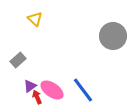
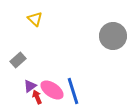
blue line: moved 10 px left, 1 px down; rotated 20 degrees clockwise
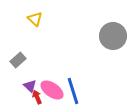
purple triangle: rotated 40 degrees counterclockwise
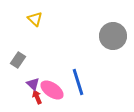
gray rectangle: rotated 14 degrees counterclockwise
purple triangle: moved 3 px right, 2 px up
blue line: moved 5 px right, 9 px up
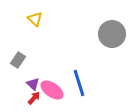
gray circle: moved 1 px left, 2 px up
blue line: moved 1 px right, 1 px down
red arrow: moved 3 px left, 1 px down; rotated 64 degrees clockwise
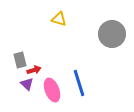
yellow triangle: moved 24 px right; rotated 28 degrees counterclockwise
gray rectangle: moved 2 px right; rotated 49 degrees counterclockwise
purple triangle: moved 6 px left
pink ellipse: rotated 35 degrees clockwise
red arrow: moved 28 px up; rotated 32 degrees clockwise
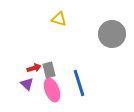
gray rectangle: moved 29 px right, 10 px down
red arrow: moved 2 px up
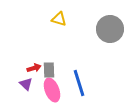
gray circle: moved 2 px left, 5 px up
gray rectangle: rotated 14 degrees clockwise
purple triangle: moved 1 px left
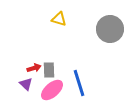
pink ellipse: rotated 70 degrees clockwise
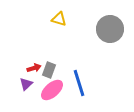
gray rectangle: rotated 21 degrees clockwise
purple triangle: rotated 32 degrees clockwise
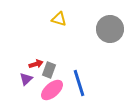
red arrow: moved 2 px right, 4 px up
purple triangle: moved 5 px up
